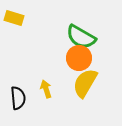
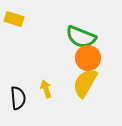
yellow rectangle: moved 1 px down
green semicircle: rotated 8 degrees counterclockwise
orange circle: moved 9 px right
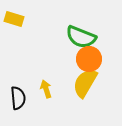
orange circle: moved 1 px right, 1 px down
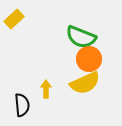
yellow rectangle: rotated 60 degrees counterclockwise
yellow semicircle: rotated 144 degrees counterclockwise
yellow arrow: rotated 18 degrees clockwise
black semicircle: moved 4 px right, 7 px down
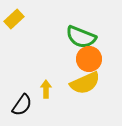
black semicircle: rotated 40 degrees clockwise
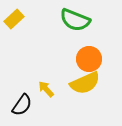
green semicircle: moved 6 px left, 17 px up
yellow arrow: rotated 42 degrees counterclockwise
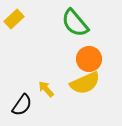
green semicircle: moved 3 px down; rotated 28 degrees clockwise
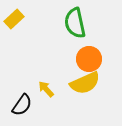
green semicircle: rotated 28 degrees clockwise
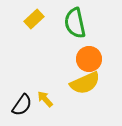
yellow rectangle: moved 20 px right
yellow arrow: moved 1 px left, 10 px down
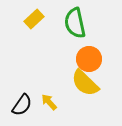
yellow semicircle: rotated 68 degrees clockwise
yellow arrow: moved 4 px right, 3 px down
